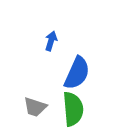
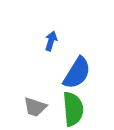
blue semicircle: rotated 8 degrees clockwise
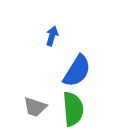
blue arrow: moved 1 px right, 5 px up
blue semicircle: moved 2 px up
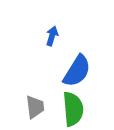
gray trapezoid: rotated 115 degrees counterclockwise
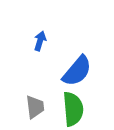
blue arrow: moved 12 px left, 5 px down
blue semicircle: rotated 8 degrees clockwise
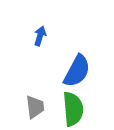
blue arrow: moved 5 px up
blue semicircle: rotated 12 degrees counterclockwise
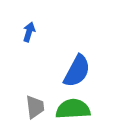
blue arrow: moved 11 px left, 4 px up
green semicircle: rotated 88 degrees counterclockwise
